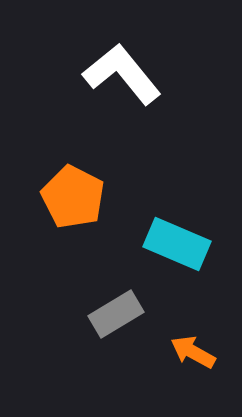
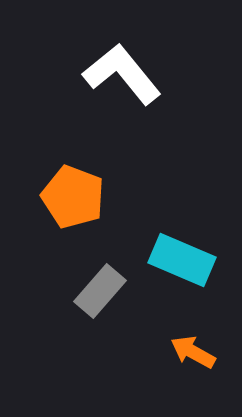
orange pentagon: rotated 6 degrees counterclockwise
cyan rectangle: moved 5 px right, 16 px down
gray rectangle: moved 16 px left, 23 px up; rotated 18 degrees counterclockwise
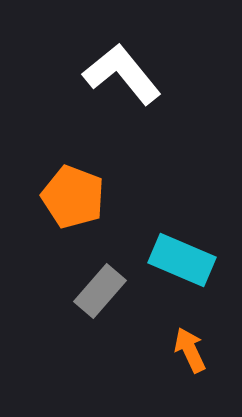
orange arrow: moved 3 px left, 2 px up; rotated 36 degrees clockwise
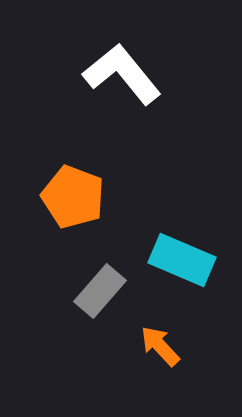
orange arrow: moved 30 px left, 4 px up; rotated 18 degrees counterclockwise
